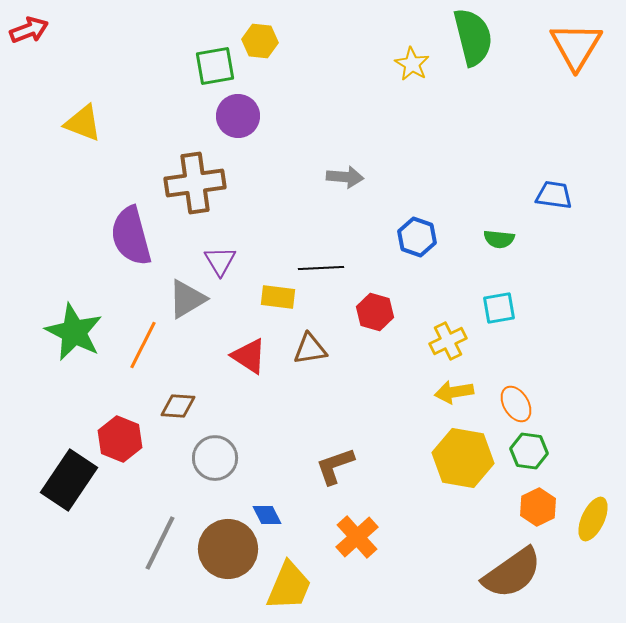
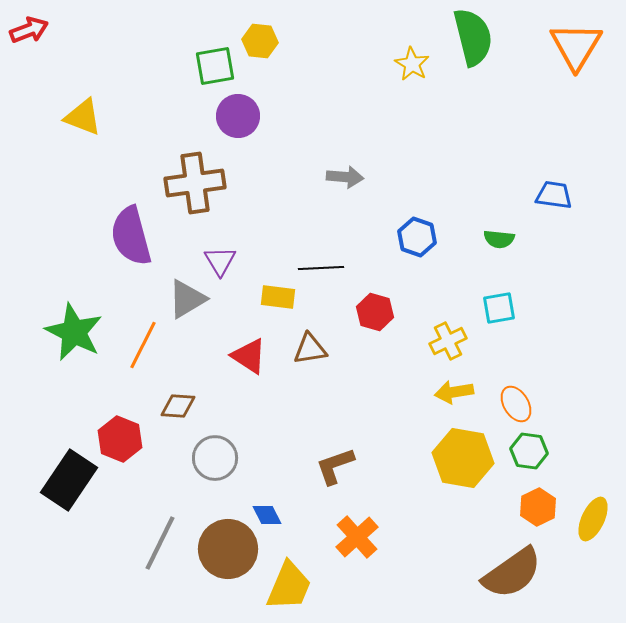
yellow triangle at (83, 123): moved 6 px up
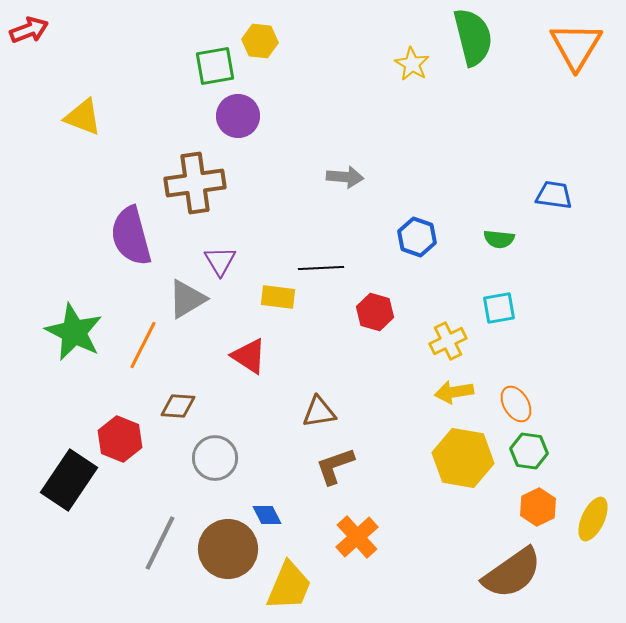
brown triangle at (310, 349): moved 9 px right, 63 px down
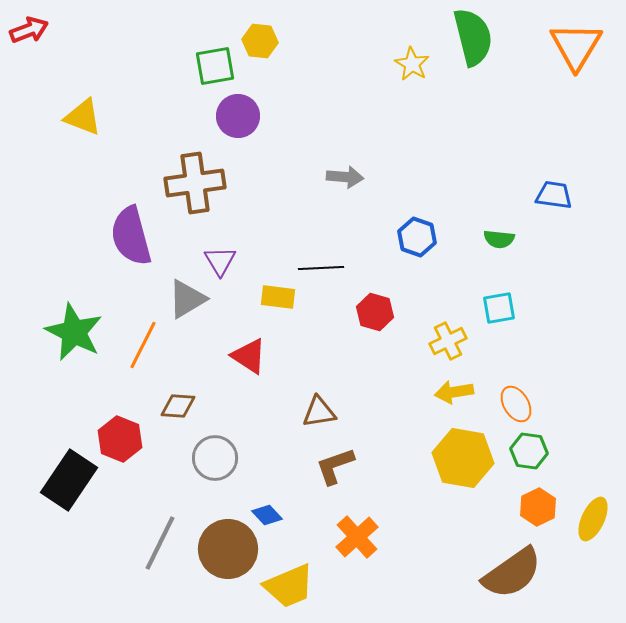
blue diamond at (267, 515): rotated 16 degrees counterclockwise
yellow trapezoid at (289, 586): rotated 44 degrees clockwise
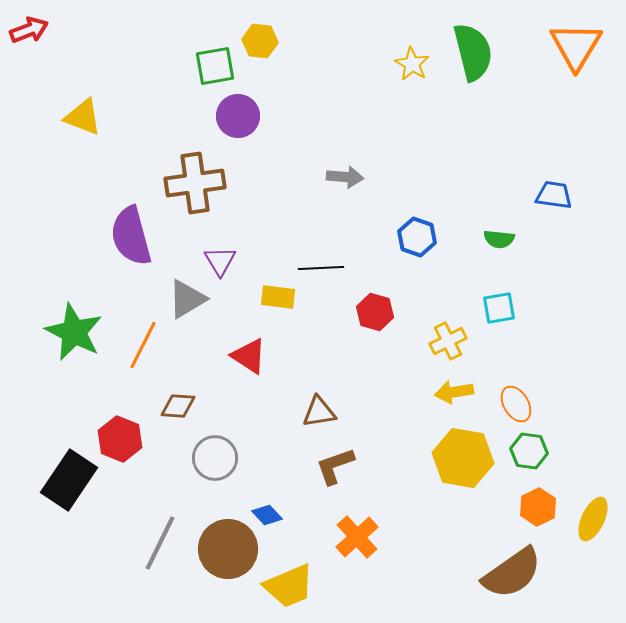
green semicircle at (473, 37): moved 15 px down
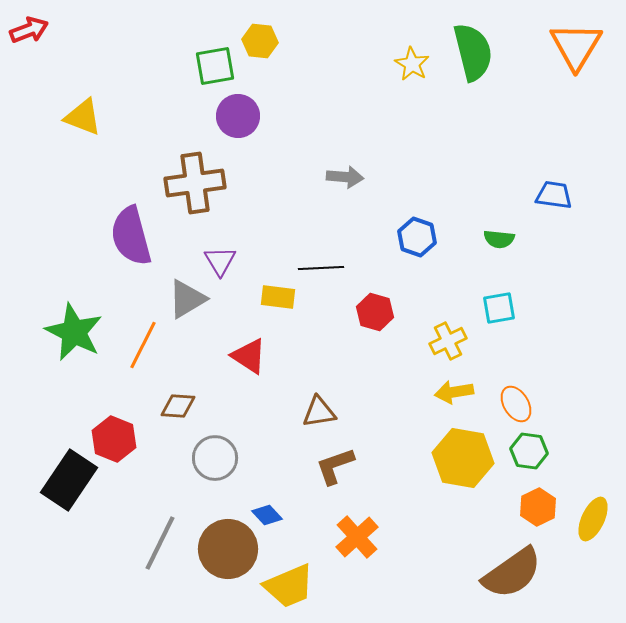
red hexagon at (120, 439): moved 6 px left
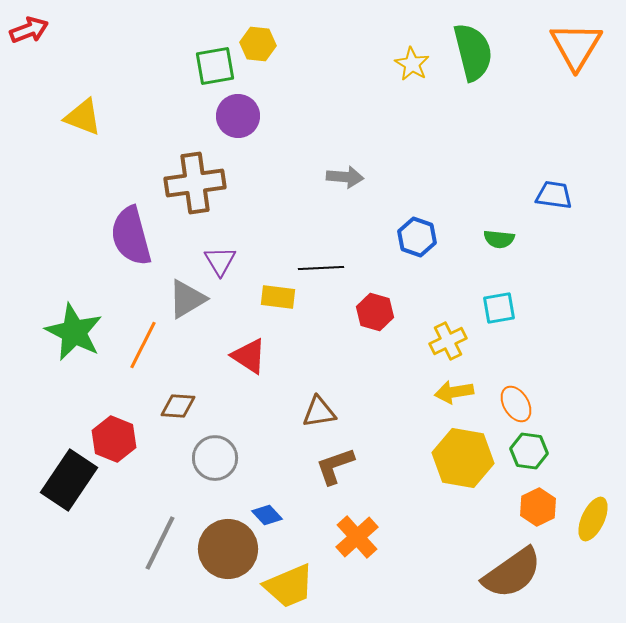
yellow hexagon at (260, 41): moved 2 px left, 3 px down
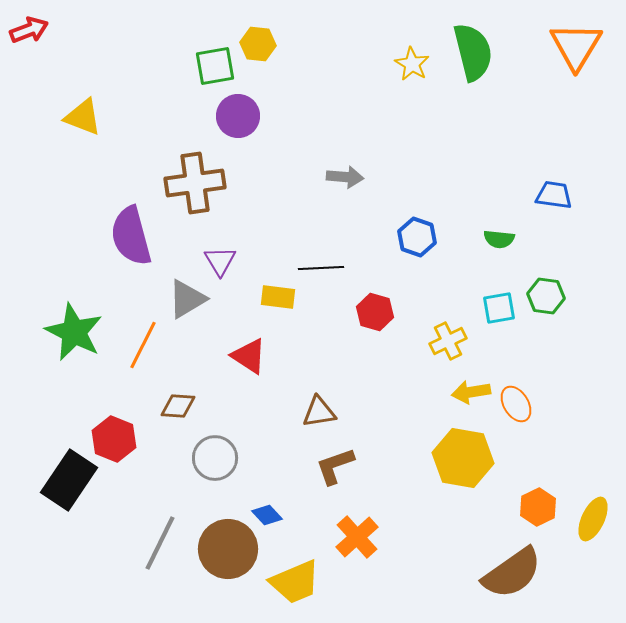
yellow arrow at (454, 392): moved 17 px right
green hexagon at (529, 451): moved 17 px right, 155 px up
yellow trapezoid at (289, 586): moved 6 px right, 4 px up
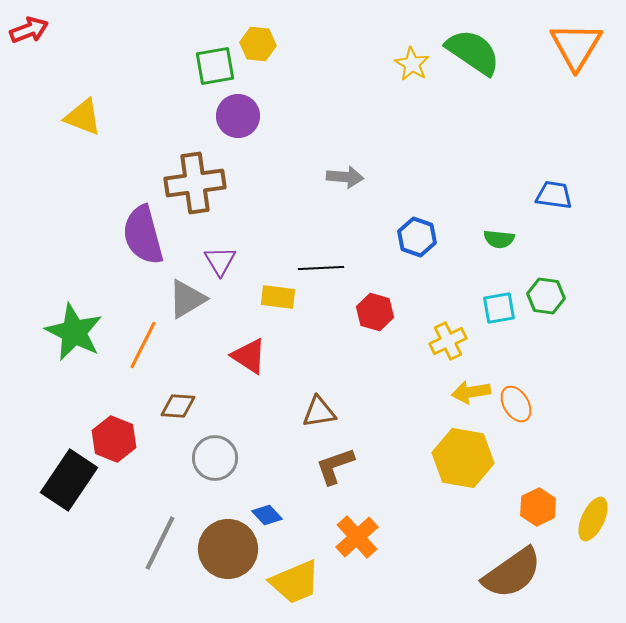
green semicircle at (473, 52): rotated 42 degrees counterclockwise
purple semicircle at (131, 236): moved 12 px right, 1 px up
